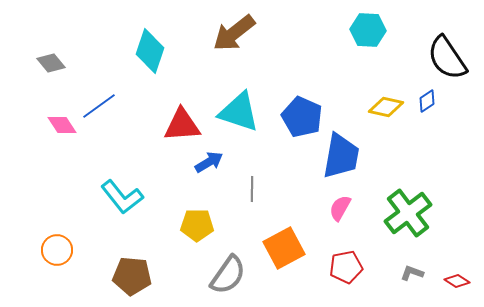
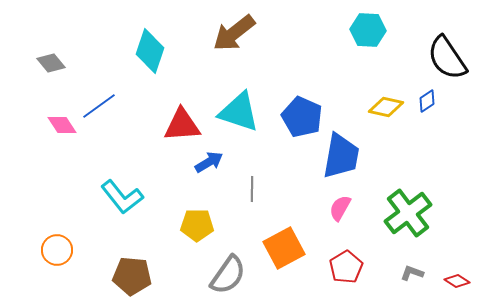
red pentagon: rotated 20 degrees counterclockwise
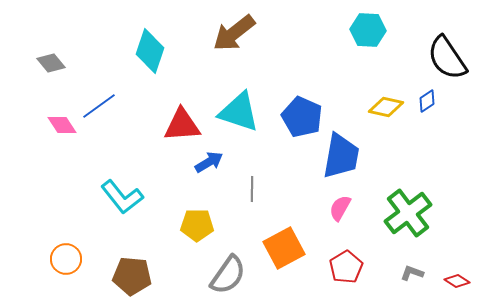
orange circle: moved 9 px right, 9 px down
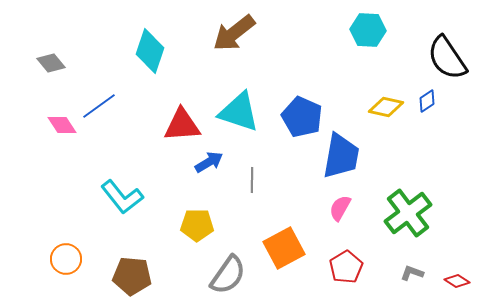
gray line: moved 9 px up
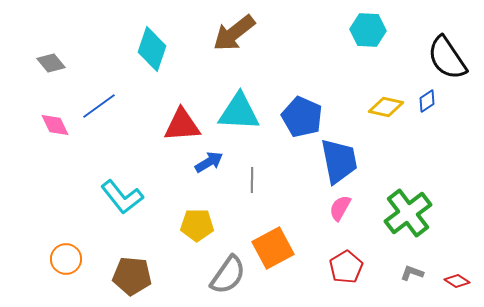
cyan diamond: moved 2 px right, 2 px up
cyan triangle: rotated 15 degrees counterclockwise
pink diamond: moved 7 px left; rotated 8 degrees clockwise
blue trapezoid: moved 2 px left, 5 px down; rotated 21 degrees counterclockwise
orange square: moved 11 px left
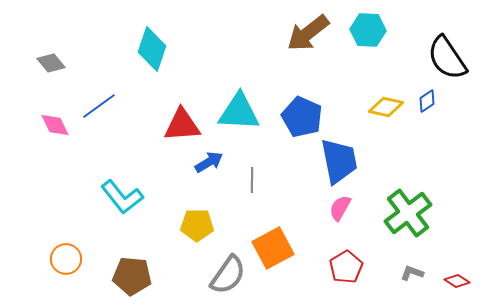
brown arrow: moved 74 px right
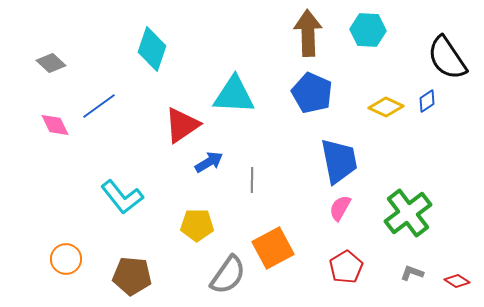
brown arrow: rotated 126 degrees clockwise
gray diamond: rotated 8 degrees counterclockwise
yellow diamond: rotated 12 degrees clockwise
cyan triangle: moved 5 px left, 17 px up
blue pentagon: moved 10 px right, 24 px up
red triangle: rotated 30 degrees counterclockwise
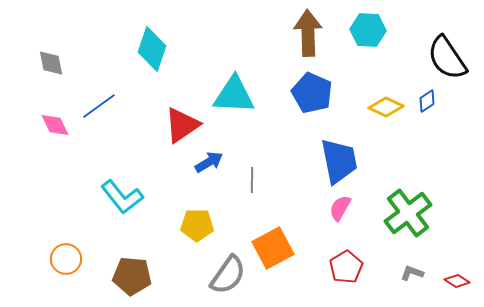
gray diamond: rotated 36 degrees clockwise
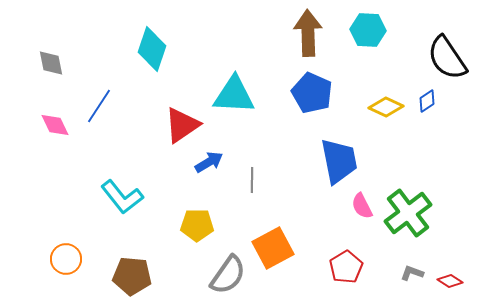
blue line: rotated 21 degrees counterclockwise
pink semicircle: moved 22 px right, 2 px up; rotated 56 degrees counterclockwise
red diamond: moved 7 px left
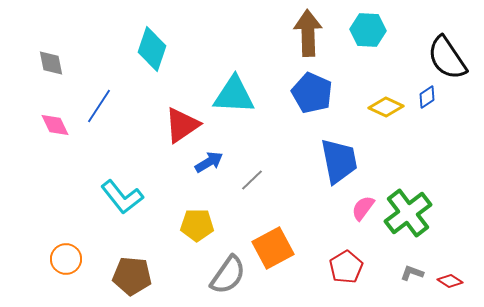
blue diamond: moved 4 px up
gray line: rotated 45 degrees clockwise
pink semicircle: moved 1 px right, 2 px down; rotated 64 degrees clockwise
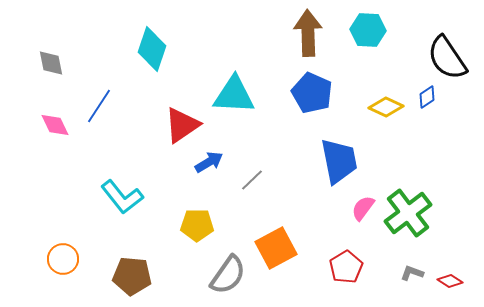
orange square: moved 3 px right
orange circle: moved 3 px left
